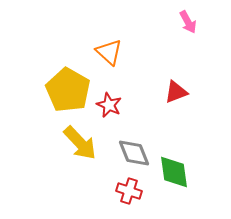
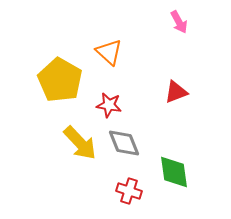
pink arrow: moved 9 px left
yellow pentagon: moved 8 px left, 10 px up
red star: rotated 15 degrees counterclockwise
gray diamond: moved 10 px left, 10 px up
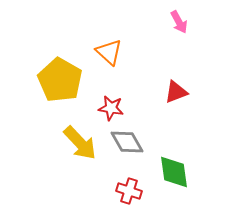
red star: moved 2 px right, 3 px down
gray diamond: moved 3 px right, 1 px up; rotated 8 degrees counterclockwise
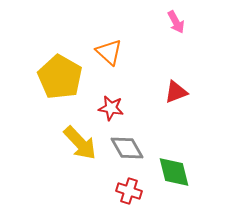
pink arrow: moved 3 px left
yellow pentagon: moved 3 px up
gray diamond: moved 6 px down
green diamond: rotated 6 degrees counterclockwise
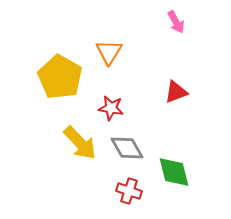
orange triangle: rotated 20 degrees clockwise
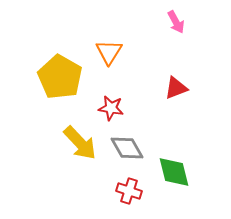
red triangle: moved 4 px up
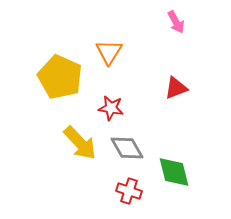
yellow pentagon: rotated 6 degrees counterclockwise
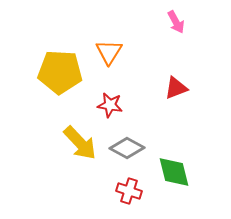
yellow pentagon: moved 5 px up; rotated 21 degrees counterclockwise
red star: moved 1 px left, 3 px up
gray diamond: rotated 32 degrees counterclockwise
